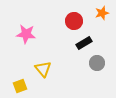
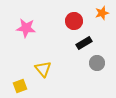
pink star: moved 6 px up
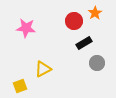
orange star: moved 7 px left; rotated 16 degrees counterclockwise
yellow triangle: rotated 42 degrees clockwise
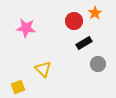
gray circle: moved 1 px right, 1 px down
yellow triangle: rotated 48 degrees counterclockwise
yellow square: moved 2 px left, 1 px down
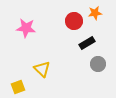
orange star: rotated 24 degrees clockwise
black rectangle: moved 3 px right
yellow triangle: moved 1 px left
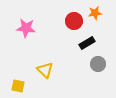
yellow triangle: moved 3 px right, 1 px down
yellow square: moved 1 px up; rotated 32 degrees clockwise
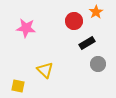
orange star: moved 1 px right, 1 px up; rotated 24 degrees counterclockwise
